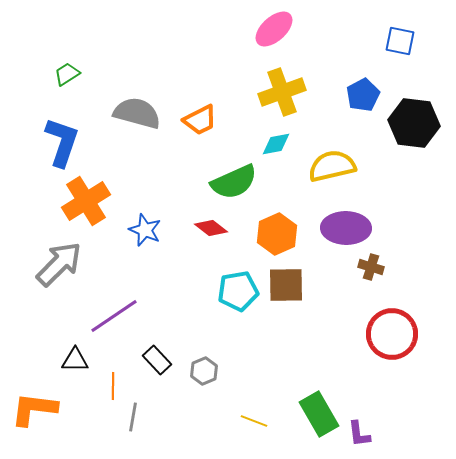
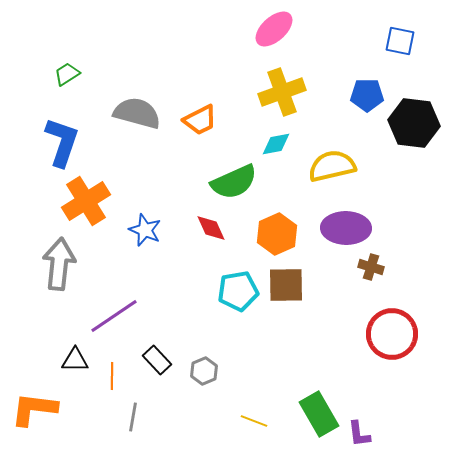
blue pentagon: moved 4 px right; rotated 28 degrees clockwise
red diamond: rotated 28 degrees clockwise
gray arrow: rotated 39 degrees counterclockwise
orange line: moved 1 px left, 10 px up
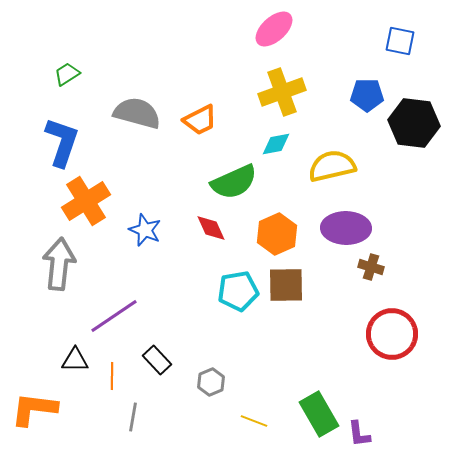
gray hexagon: moved 7 px right, 11 px down
